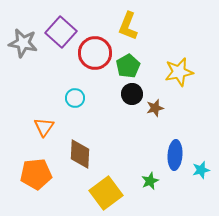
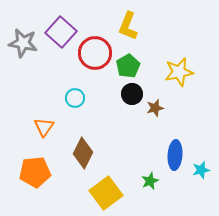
brown diamond: moved 3 px right, 1 px up; rotated 24 degrees clockwise
orange pentagon: moved 1 px left, 2 px up
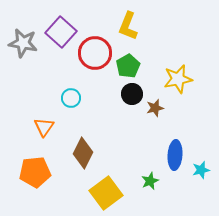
yellow star: moved 1 px left, 7 px down
cyan circle: moved 4 px left
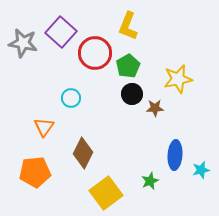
brown star: rotated 12 degrees clockwise
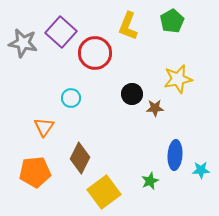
green pentagon: moved 44 px right, 45 px up
brown diamond: moved 3 px left, 5 px down
cyan star: rotated 12 degrees clockwise
yellow square: moved 2 px left, 1 px up
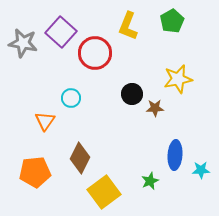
orange triangle: moved 1 px right, 6 px up
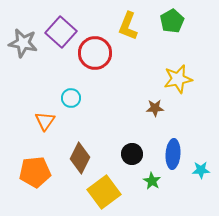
black circle: moved 60 px down
blue ellipse: moved 2 px left, 1 px up
green star: moved 2 px right; rotated 18 degrees counterclockwise
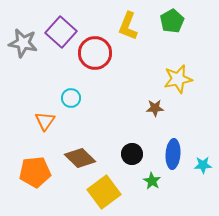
brown diamond: rotated 72 degrees counterclockwise
cyan star: moved 2 px right, 5 px up
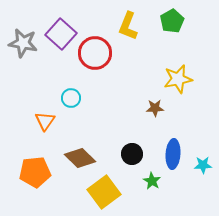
purple square: moved 2 px down
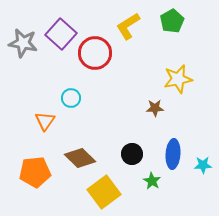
yellow L-shape: rotated 36 degrees clockwise
